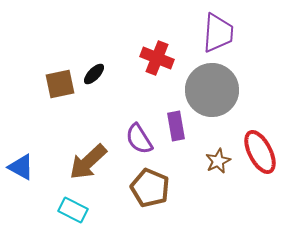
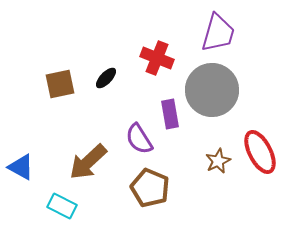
purple trapezoid: rotated 12 degrees clockwise
black ellipse: moved 12 px right, 4 px down
purple rectangle: moved 6 px left, 12 px up
cyan rectangle: moved 11 px left, 4 px up
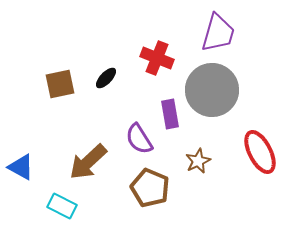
brown star: moved 20 px left
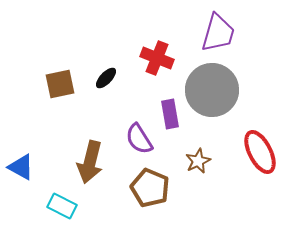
brown arrow: moved 2 px right; rotated 33 degrees counterclockwise
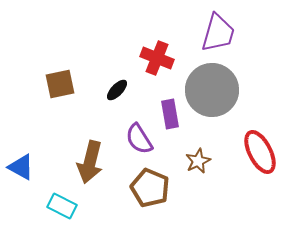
black ellipse: moved 11 px right, 12 px down
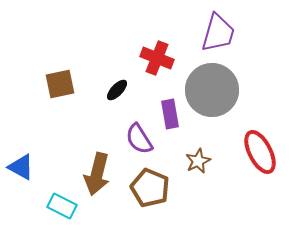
brown arrow: moved 7 px right, 12 px down
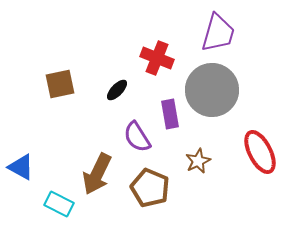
purple semicircle: moved 2 px left, 2 px up
brown arrow: rotated 12 degrees clockwise
cyan rectangle: moved 3 px left, 2 px up
